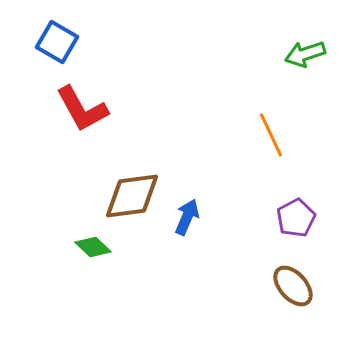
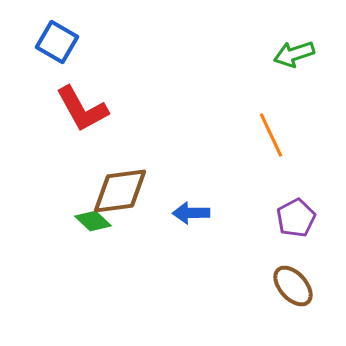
green arrow: moved 11 px left
brown diamond: moved 12 px left, 5 px up
blue arrow: moved 4 px right, 4 px up; rotated 114 degrees counterclockwise
green diamond: moved 26 px up
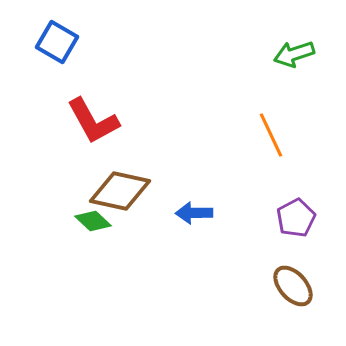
red L-shape: moved 11 px right, 12 px down
brown diamond: rotated 20 degrees clockwise
blue arrow: moved 3 px right
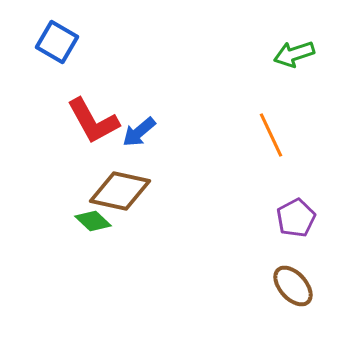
blue arrow: moved 55 px left, 81 px up; rotated 39 degrees counterclockwise
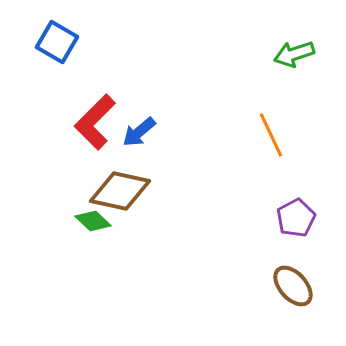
red L-shape: moved 2 px right, 1 px down; rotated 74 degrees clockwise
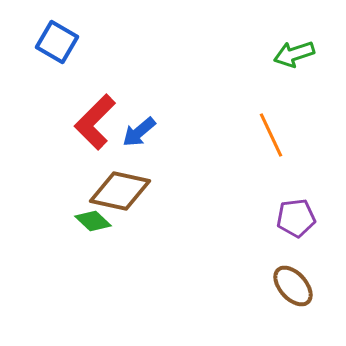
purple pentagon: rotated 21 degrees clockwise
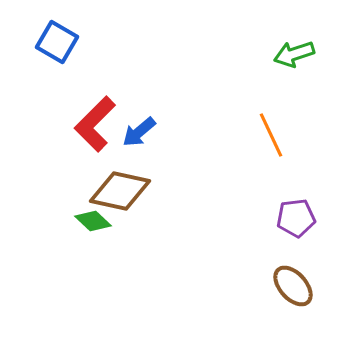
red L-shape: moved 2 px down
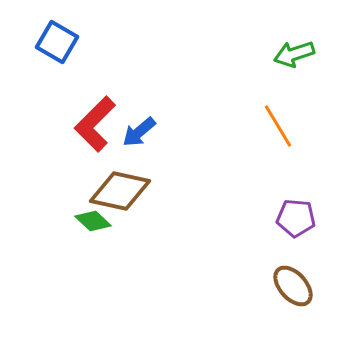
orange line: moved 7 px right, 9 px up; rotated 6 degrees counterclockwise
purple pentagon: rotated 12 degrees clockwise
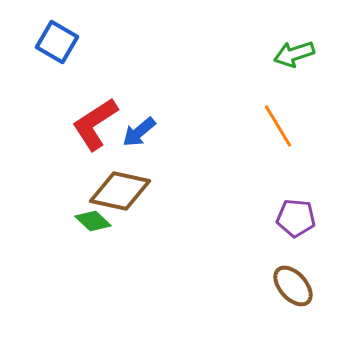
red L-shape: rotated 12 degrees clockwise
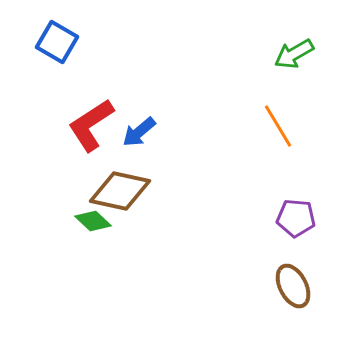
green arrow: rotated 12 degrees counterclockwise
red L-shape: moved 4 px left, 1 px down
brown ellipse: rotated 15 degrees clockwise
